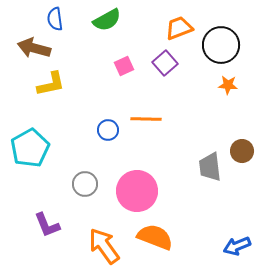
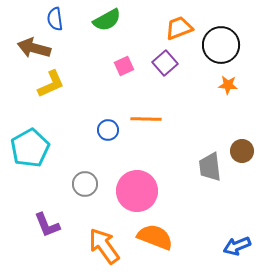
yellow L-shape: rotated 12 degrees counterclockwise
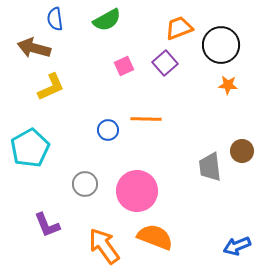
yellow L-shape: moved 3 px down
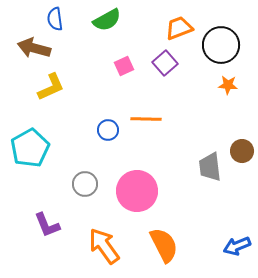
orange semicircle: moved 9 px right, 8 px down; rotated 42 degrees clockwise
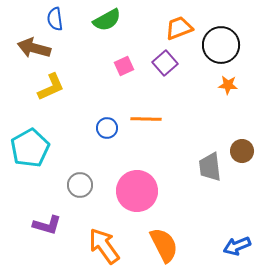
blue circle: moved 1 px left, 2 px up
gray circle: moved 5 px left, 1 px down
purple L-shape: rotated 52 degrees counterclockwise
